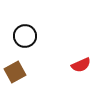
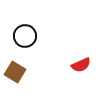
brown square: rotated 30 degrees counterclockwise
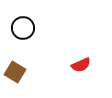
black circle: moved 2 px left, 8 px up
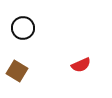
brown square: moved 2 px right, 1 px up
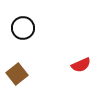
brown square: moved 3 px down; rotated 20 degrees clockwise
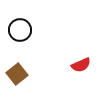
black circle: moved 3 px left, 2 px down
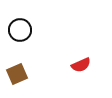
brown square: rotated 15 degrees clockwise
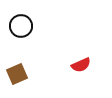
black circle: moved 1 px right, 4 px up
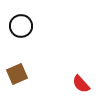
red semicircle: moved 19 px down; rotated 72 degrees clockwise
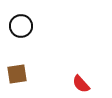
brown square: rotated 15 degrees clockwise
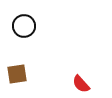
black circle: moved 3 px right
